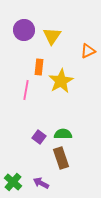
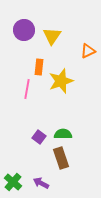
yellow star: rotated 10 degrees clockwise
pink line: moved 1 px right, 1 px up
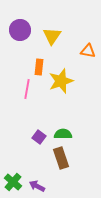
purple circle: moved 4 px left
orange triangle: rotated 35 degrees clockwise
purple arrow: moved 4 px left, 3 px down
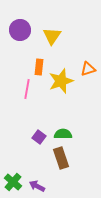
orange triangle: moved 18 px down; rotated 28 degrees counterclockwise
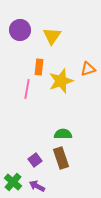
purple square: moved 4 px left, 23 px down; rotated 16 degrees clockwise
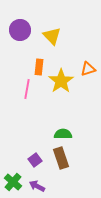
yellow triangle: rotated 18 degrees counterclockwise
yellow star: rotated 15 degrees counterclockwise
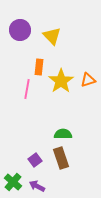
orange triangle: moved 11 px down
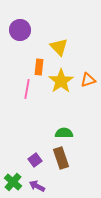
yellow triangle: moved 7 px right, 11 px down
green semicircle: moved 1 px right, 1 px up
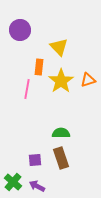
green semicircle: moved 3 px left
purple square: rotated 32 degrees clockwise
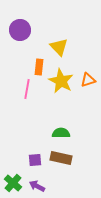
yellow star: rotated 10 degrees counterclockwise
brown rectangle: rotated 60 degrees counterclockwise
green cross: moved 1 px down
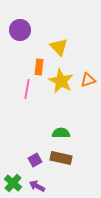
purple square: rotated 24 degrees counterclockwise
